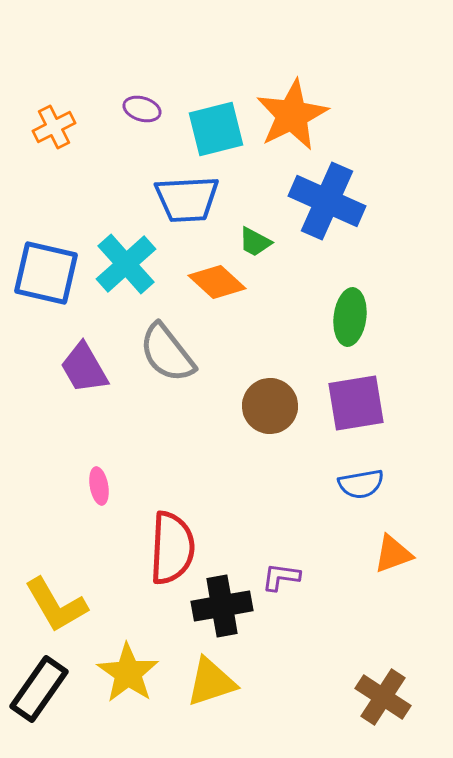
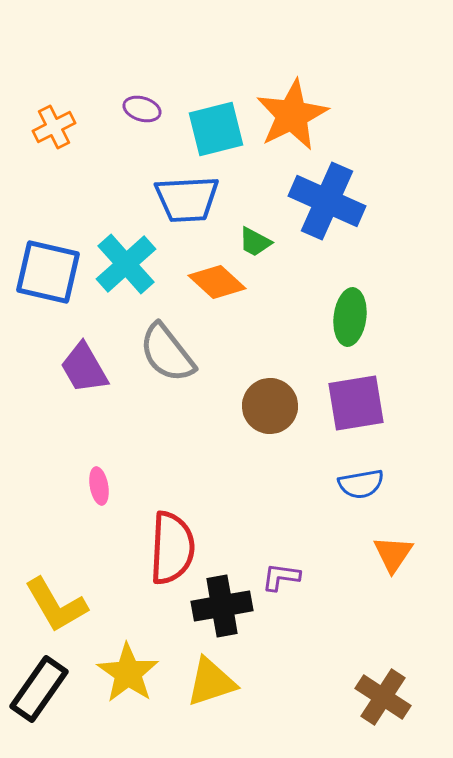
blue square: moved 2 px right, 1 px up
orange triangle: rotated 36 degrees counterclockwise
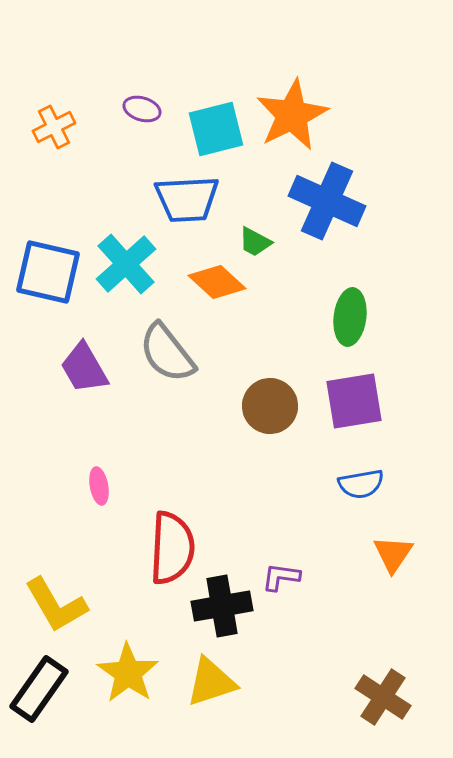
purple square: moved 2 px left, 2 px up
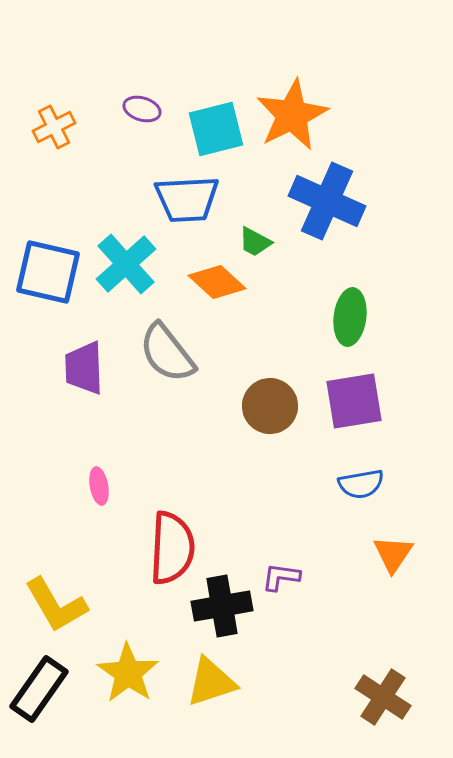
purple trapezoid: rotated 28 degrees clockwise
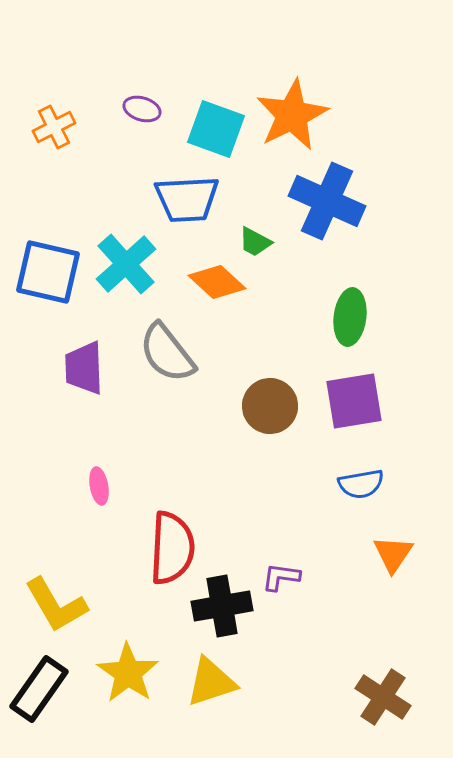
cyan square: rotated 34 degrees clockwise
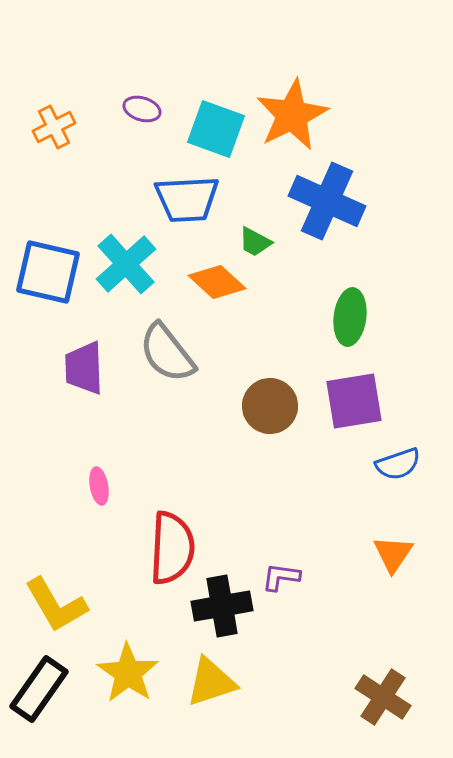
blue semicircle: moved 37 px right, 20 px up; rotated 9 degrees counterclockwise
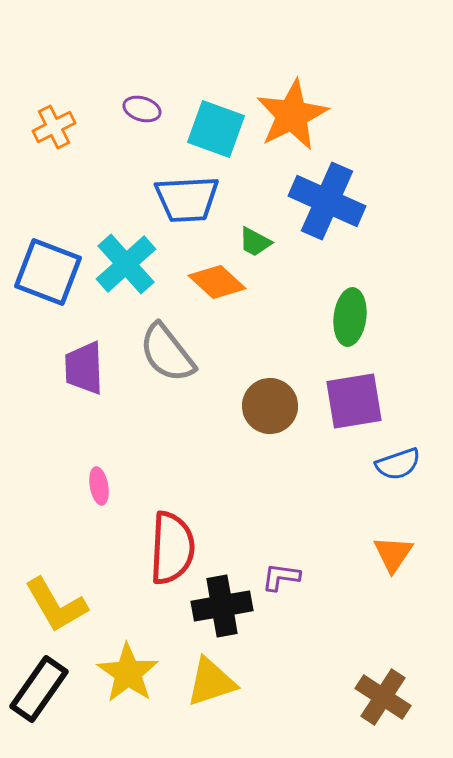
blue square: rotated 8 degrees clockwise
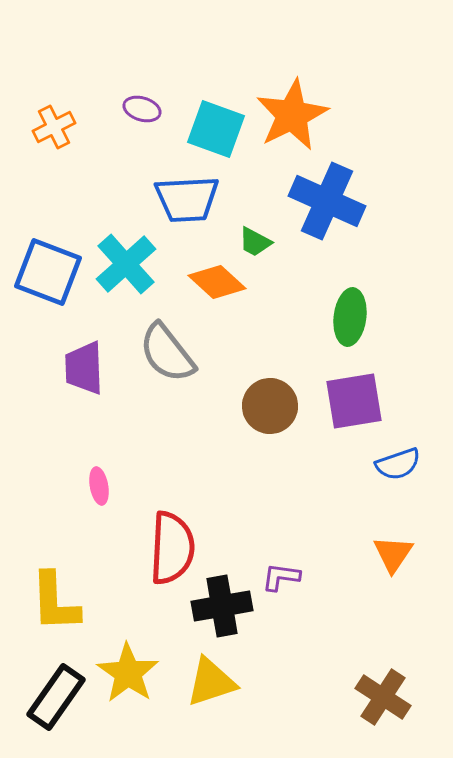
yellow L-shape: moved 1 px left, 3 px up; rotated 28 degrees clockwise
black rectangle: moved 17 px right, 8 px down
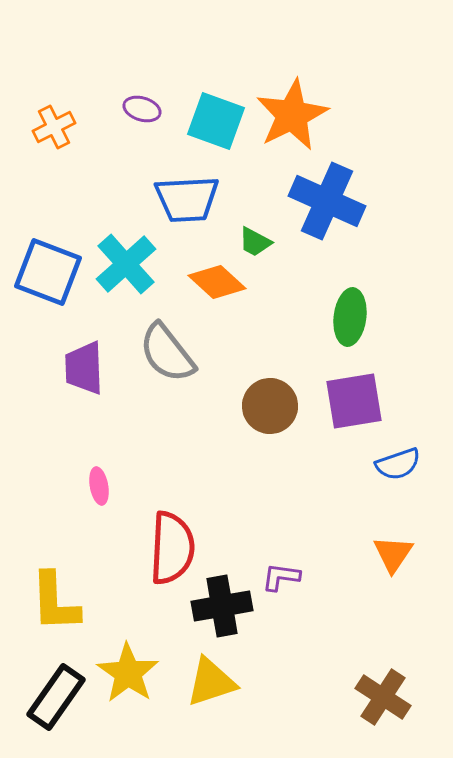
cyan square: moved 8 px up
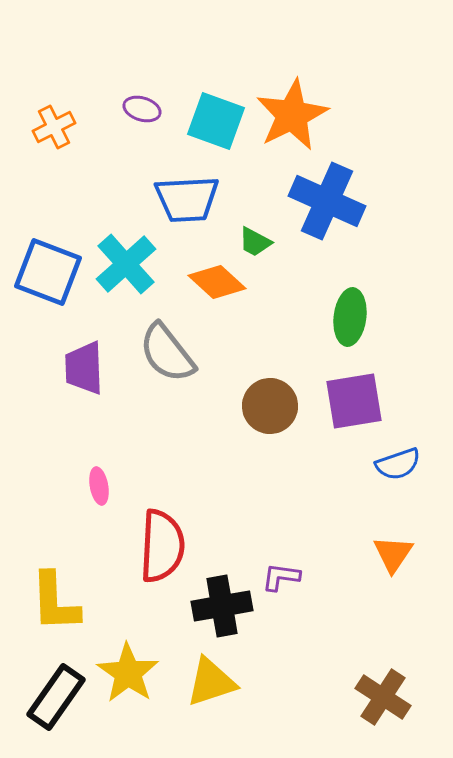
red semicircle: moved 10 px left, 2 px up
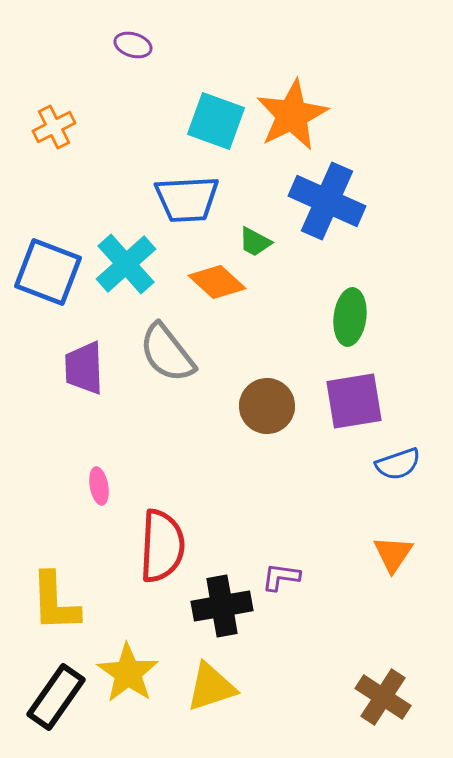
purple ellipse: moved 9 px left, 64 px up
brown circle: moved 3 px left
yellow triangle: moved 5 px down
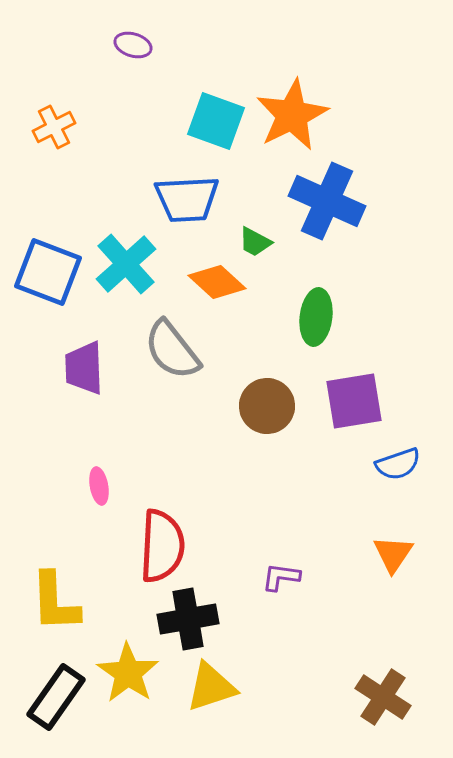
green ellipse: moved 34 px left
gray semicircle: moved 5 px right, 3 px up
black cross: moved 34 px left, 13 px down
